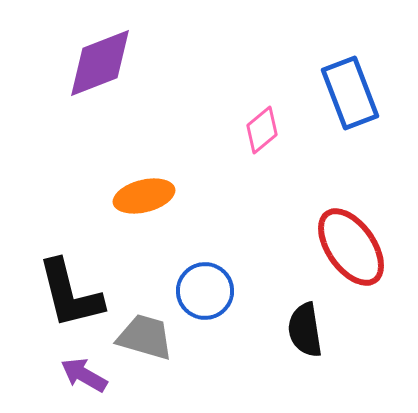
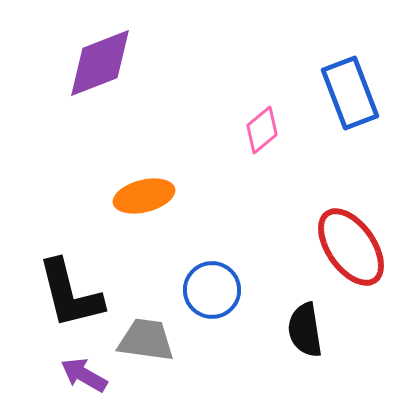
blue circle: moved 7 px right, 1 px up
gray trapezoid: moved 1 px right, 3 px down; rotated 8 degrees counterclockwise
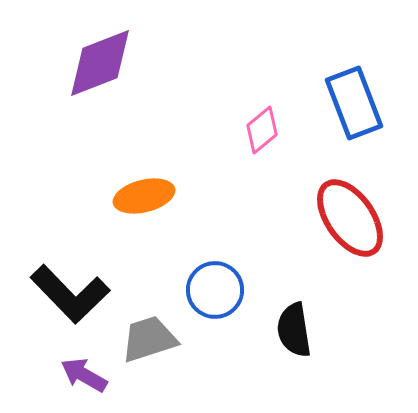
blue rectangle: moved 4 px right, 10 px down
red ellipse: moved 1 px left, 29 px up
blue circle: moved 3 px right
black L-shape: rotated 30 degrees counterclockwise
black semicircle: moved 11 px left
gray trapezoid: moved 3 px right, 1 px up; rotated 26 degrees counterclockwise
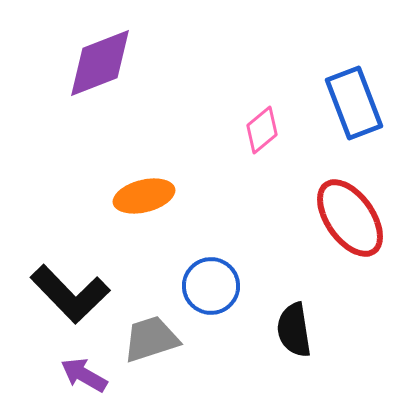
blue circle: moved 4 px left, 4 px up
gray trapezoid: moved 2 px right
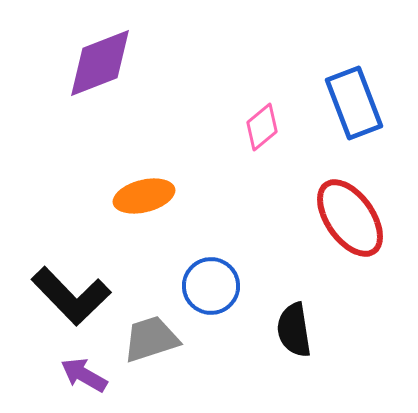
pink diamond: moved 3 px up
black L-shape: moved 1 px right, 2 px down
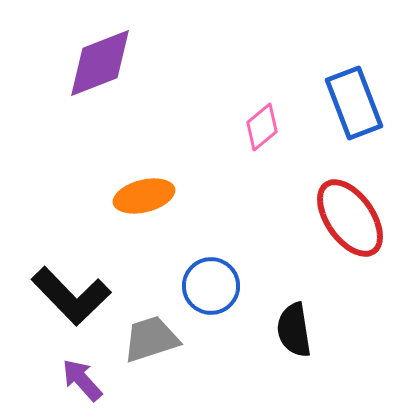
purple arrow: moved 2 px left, 5 px down; rotated 18 degrees clockwise
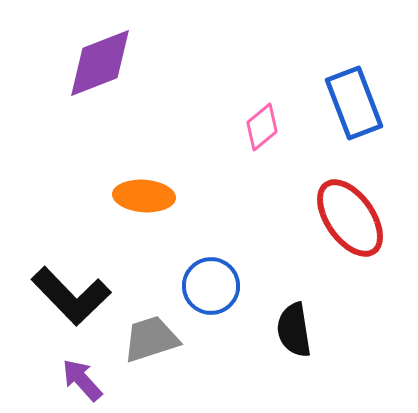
orange ellipse: rotated 18 degrees clockwise
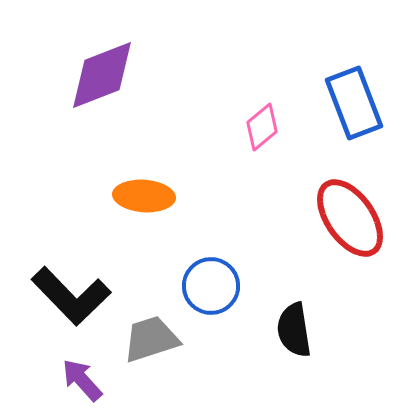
purple diamond: moved 2 px right, 12 px down
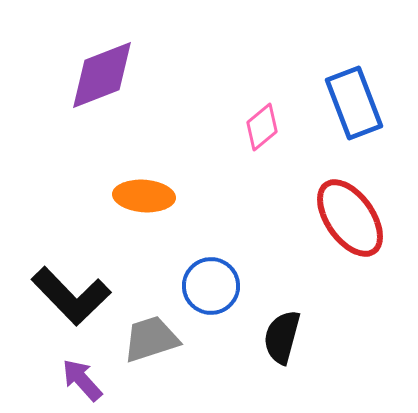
black semicircle: moved 12 px left, 7 px down; rotated 24 degrees clockwise
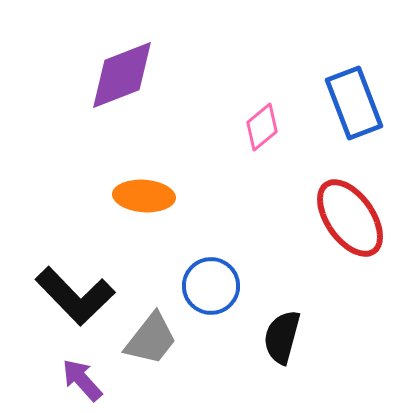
purple diamond: moved 20 px right
black L-shape: moved 4 px right
gray trapezoid: rotated 146 degrees clockwise
